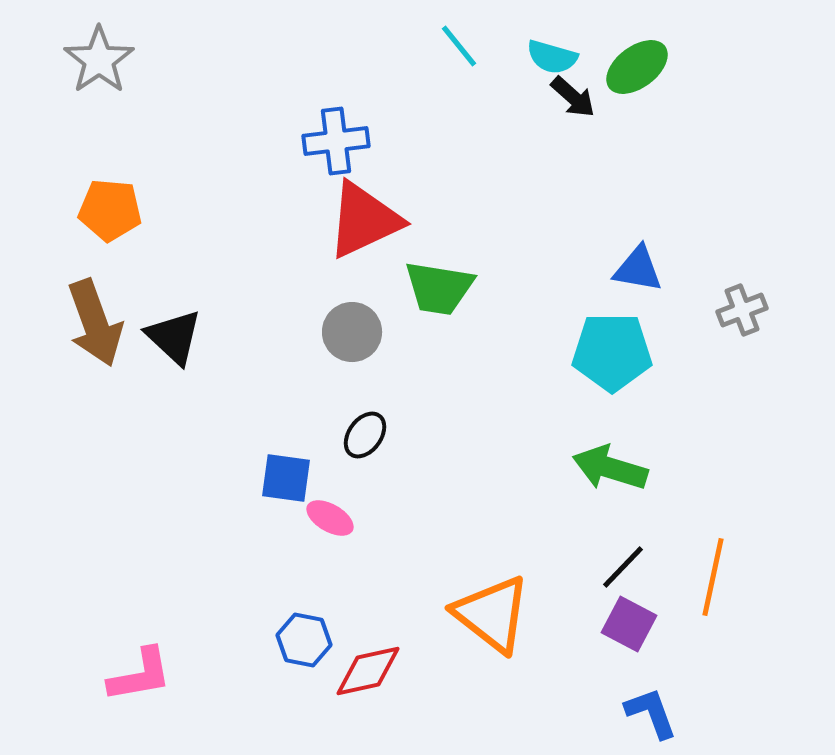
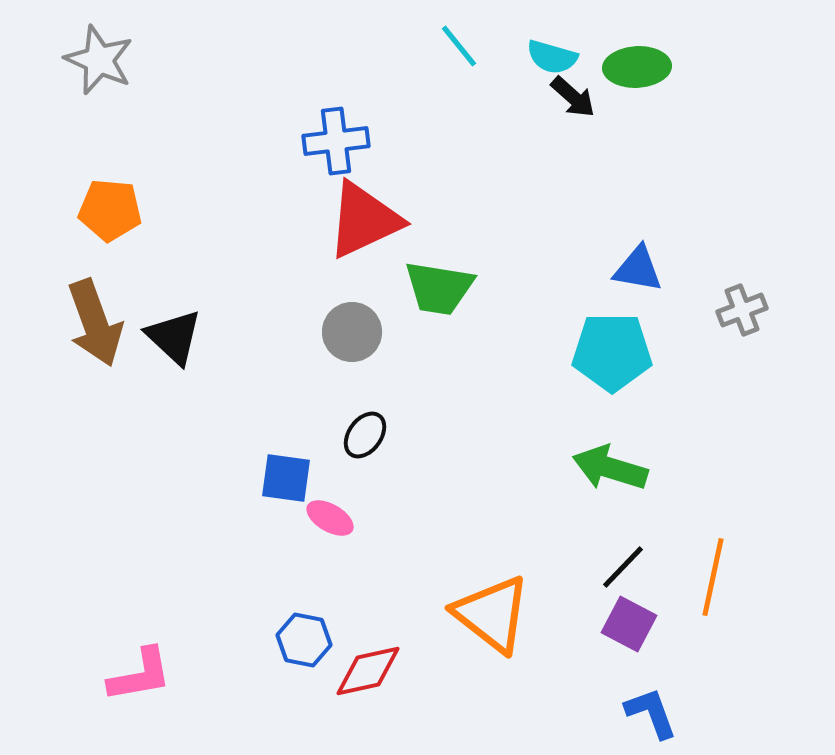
gray star: rotated 14 degrees counterclockwise
green ellipse: rotated 34 degrees clockwise
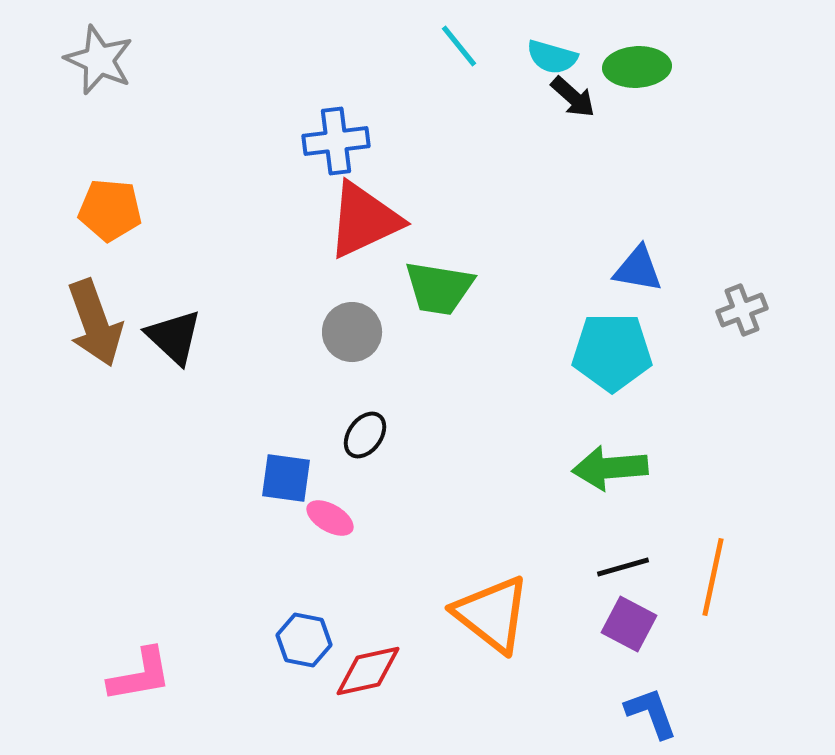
green arrow: rotated 22 degrees counterclockwise
black line: rotated 30 degrees clockwise
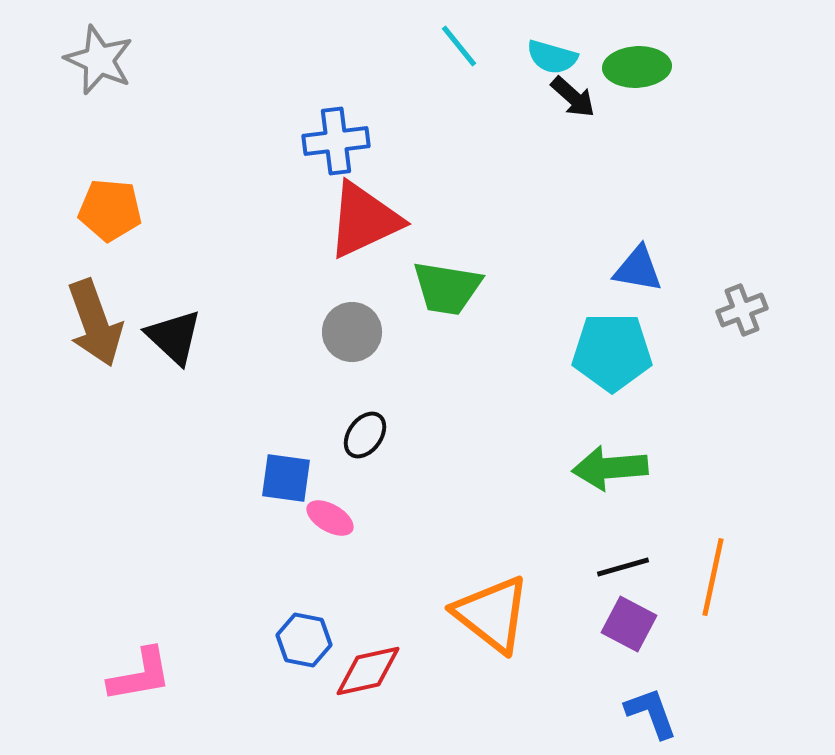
green trapezoid: moved 8 px right
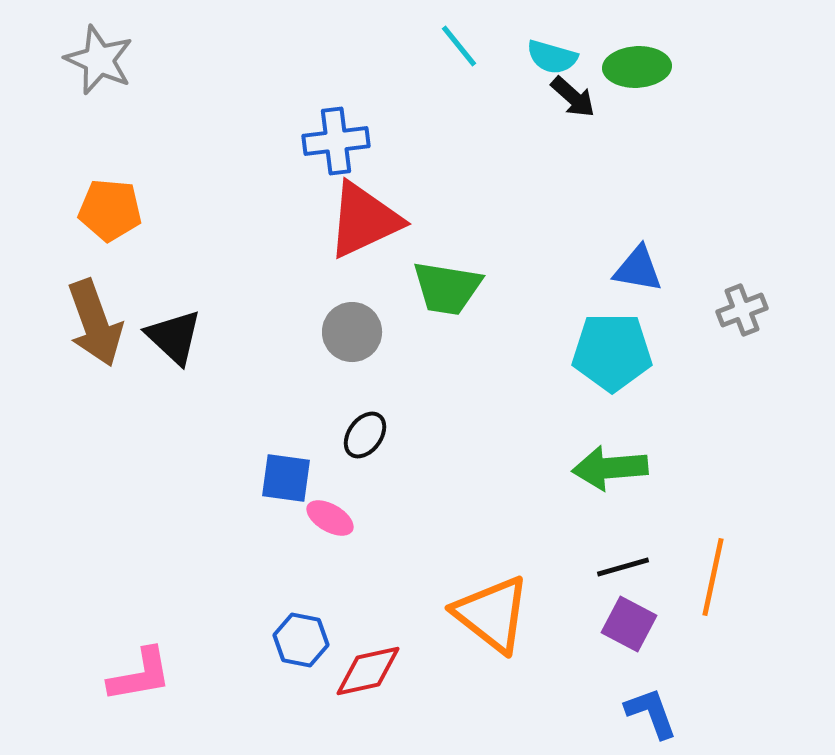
blue hexagon: moved 3 px left
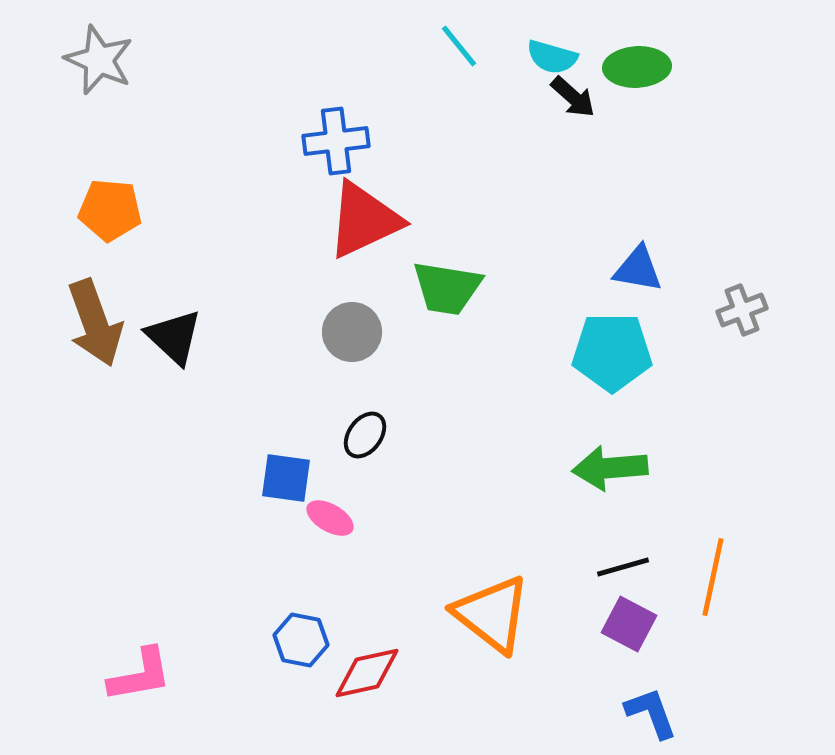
red diamond: moved 1 px left, 2 px down
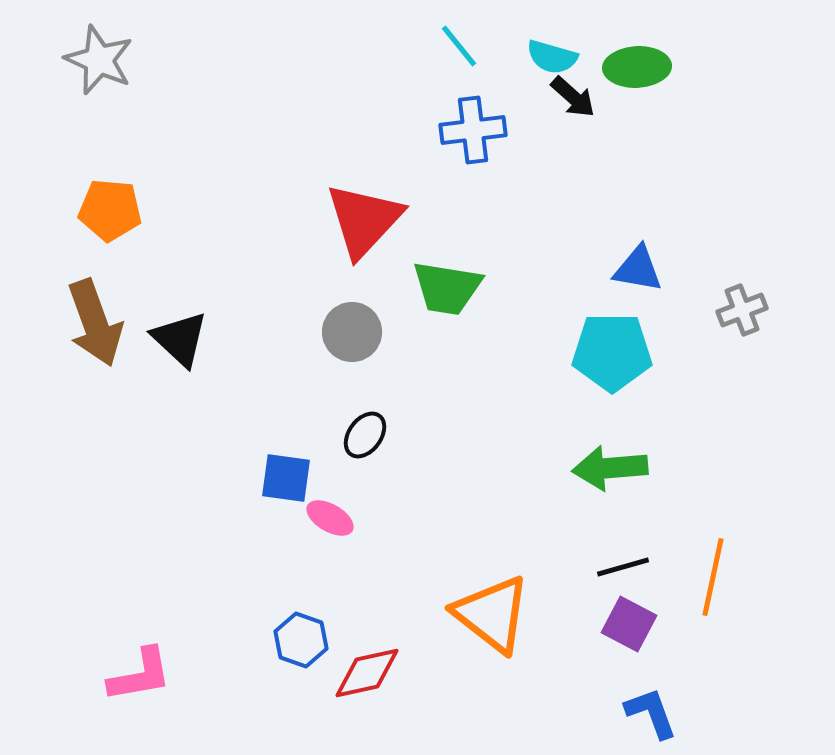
blue cross: moved 137 px right, 11 px up
red triangle: rotated 22 degrees counterclockwise
black triangle: moved 6 px right, 2 px down
blue hexagon: rotated 8 degrees clockwise
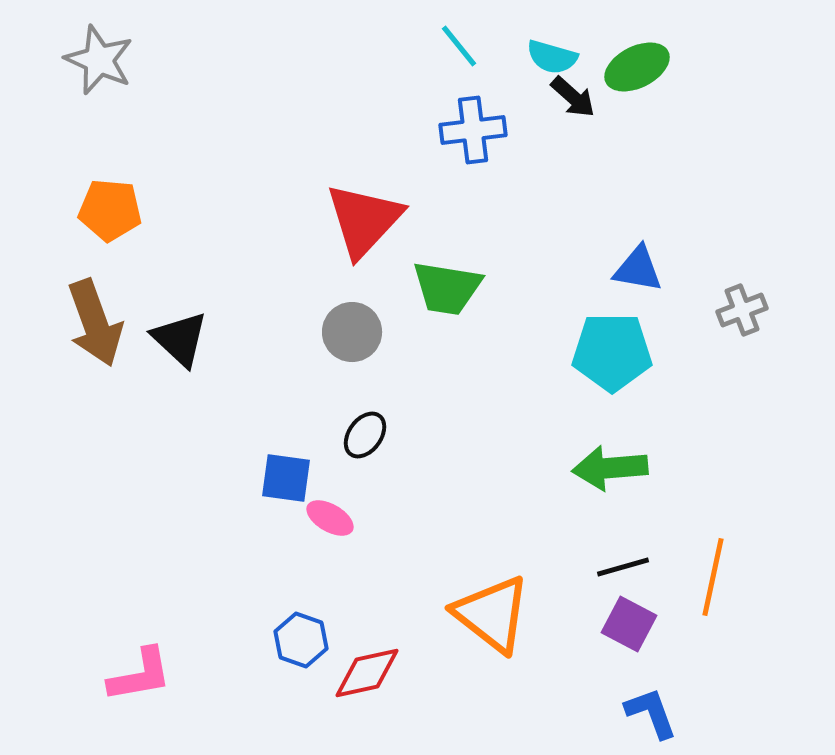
green ellipse: rotated 24 degrees counterclockwise
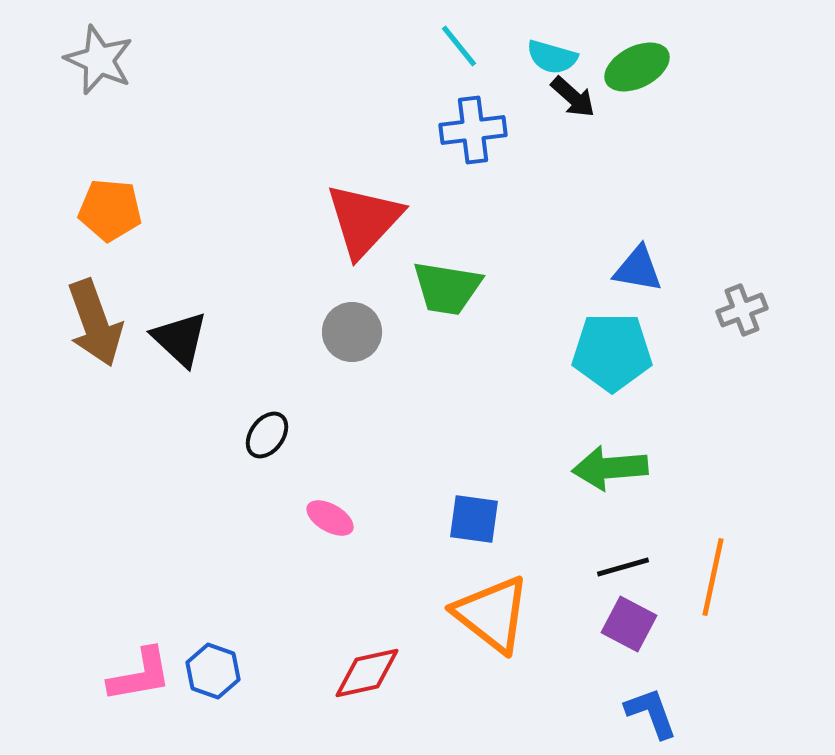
black ellipse: moved 98 px left
blue square: moved 188 px right, 41 px down
blue hexagon: moved 88 px left, 31 px down
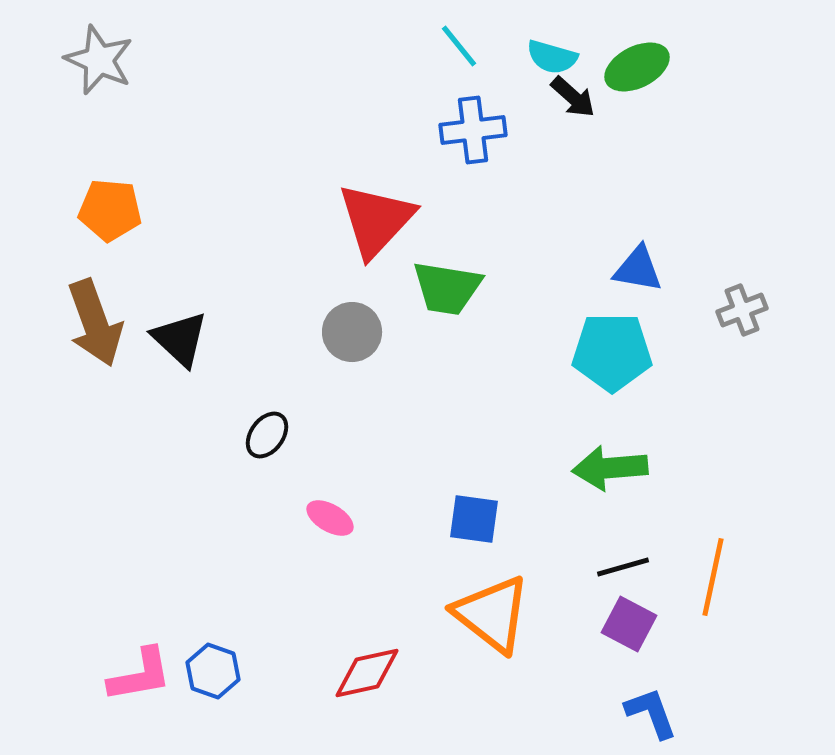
red triangle: moved 12 px right
